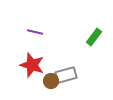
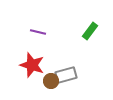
purple line: moved 3 px right
green rectangle: moved 4 px left, 6 px up
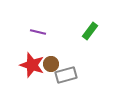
brown circle: moved 17 px up
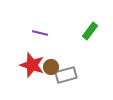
purple line: moved 2 px right, 1 px down
brown circle: moved 3 px down
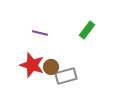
green rectangle: moved 3 px left, 1 px up
gray rectangle: moved 1 px down
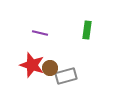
green rectangle: rotated 30 degrees counterclockwise
brown circle: moved 1 px left, 1 px down
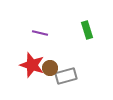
green rectangle: rotated 24 degrees counterclockwise
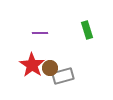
purple line: rotated 14 degrees counterclockwise
red star: rotated 15 degrees clockwise
gray rectangle: moved 3 px left
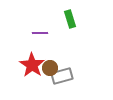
green rectangle: moved 17 px left, 11 px up
gray rectangle: moved 1 px left
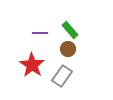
green rectangle: moved 11 px down; rotated 24 degrees counterclockwise
brown circle: moved 18 px right, 19 px up
gray rectangle: rotated 40 degrees counterclockwise
